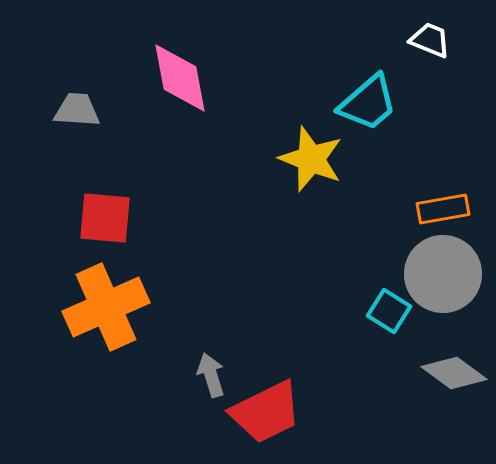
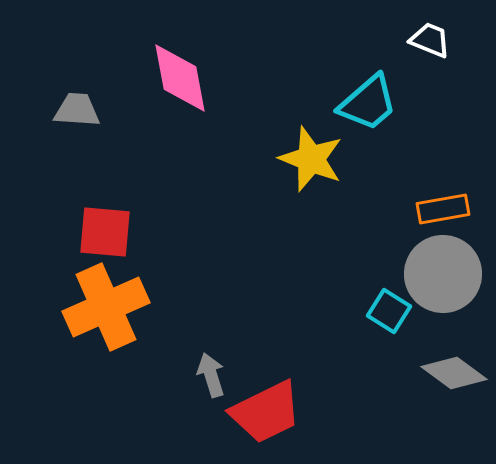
red square: moved 14 px down
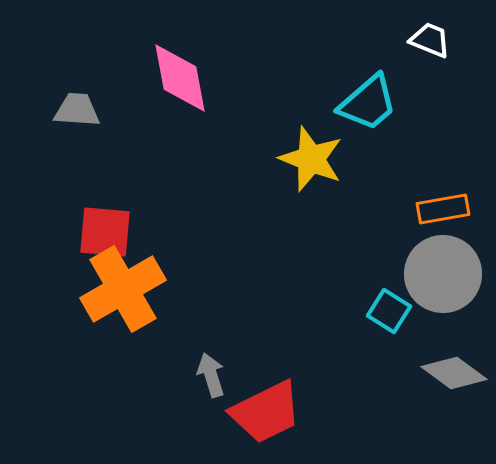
orange cross: moved 17 px right, 18 px up; rotated 6 degrees counterclockwise
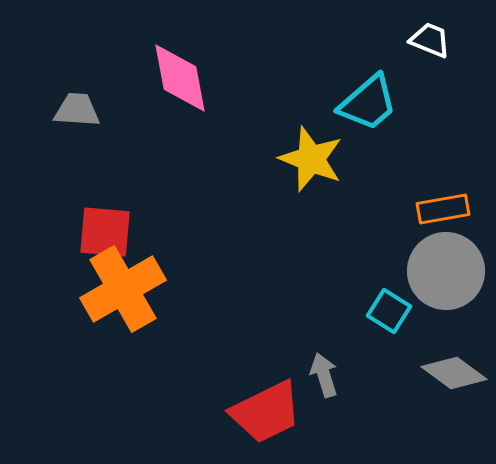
gray circle: moved 3 px right, 3 px up
gray arrow: moved 113 px right
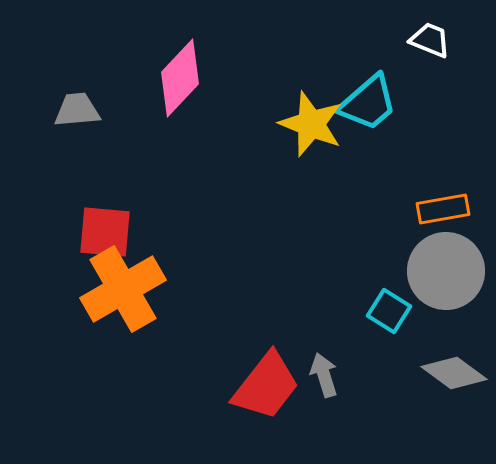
pink diamond: rotated 54 degrees clockwise
gray trapezoid: rotated 9 degrees counterclockwise
yellow star: moved 35 px up
red trapezoid: moved 26 px up; rotated 26 degrees counterclockwise
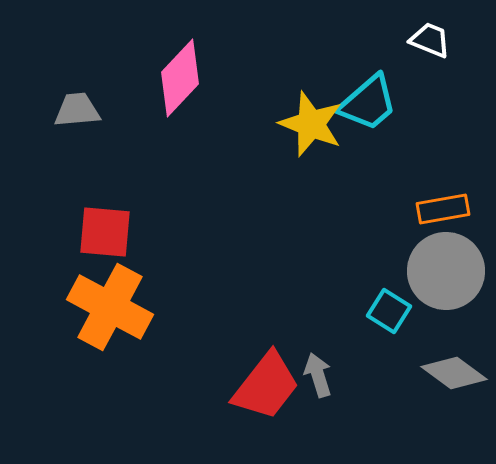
orange cross: moved 13 px left, 18 px down; rotated 32 degrees counterclockwise
gray arrow: moved 6 px left
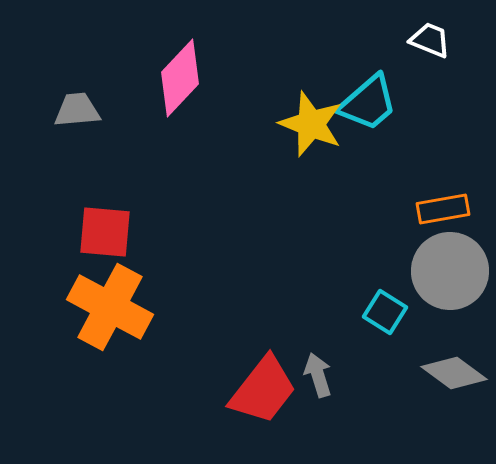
gray circle: moved 4 px right
cyan square: moved 4 px left, 1 px down
red trapezoid: moved 3 px left, 4 px down
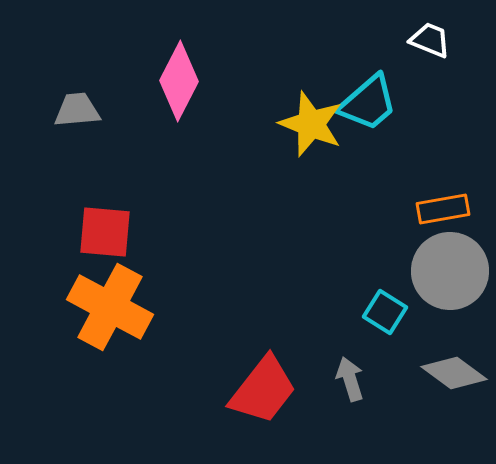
pink diamond: moved 1 px left, 3 px down; rotated 16 degrees counterclockwise
gray arrow: moved 32 px right, 4 px down
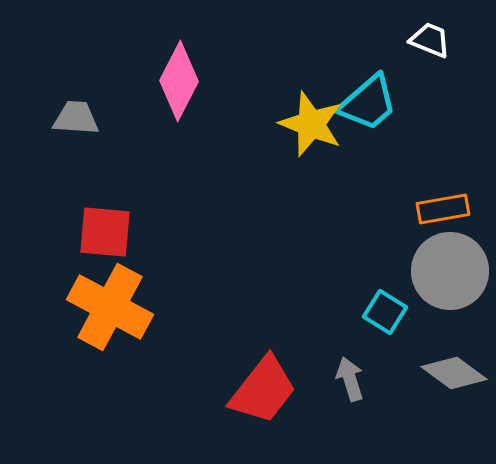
gray trapezoid: moved 1 px left, 8 px down; rotated 9 degrees clockwise
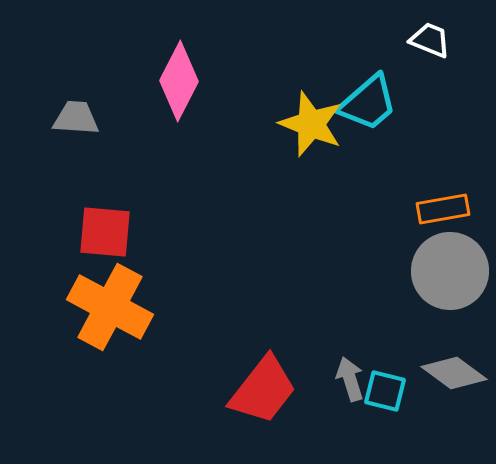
cyan square: moved 79 px down; rotated 18 degrees counterclockwise
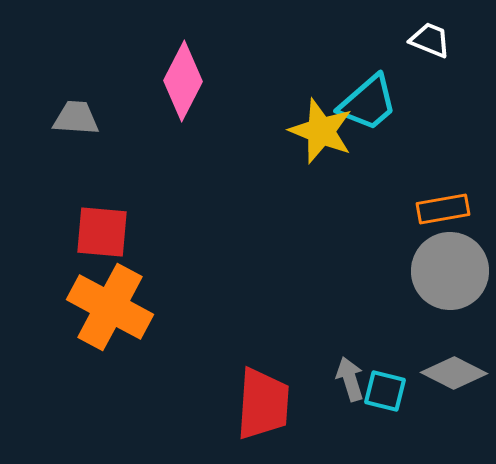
pink diamond: moved 4 px right
yellow star: moved 10 px right, 7 px down
red square: moved 3 px left
gray diamond: rotated 10 degrees counterclockwise
red trapezoid: moved 14 px down; rotated 34 degrees counterclockwise
